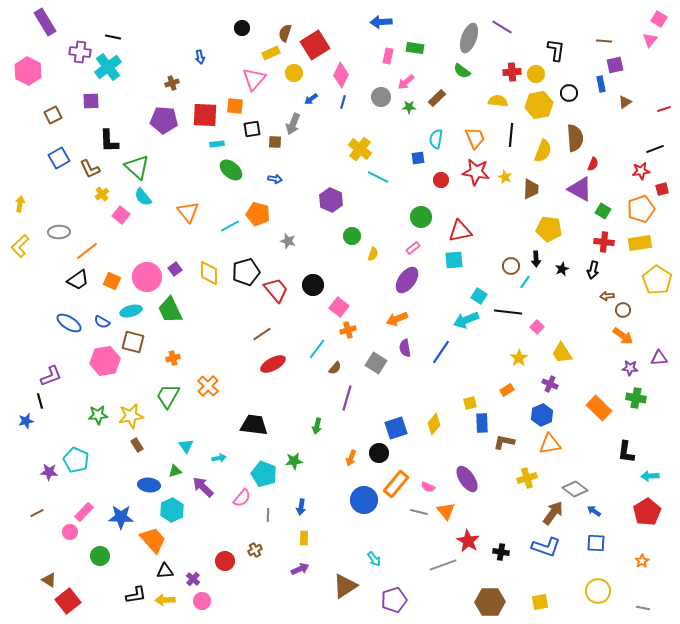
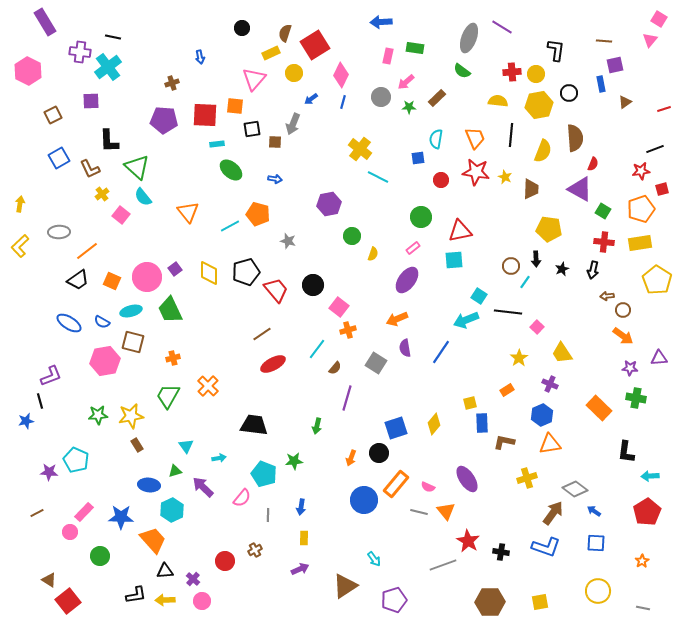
purple hexagon at (331, 200): moved 2 px left, 4 px down; rotated 25 degrees clockwise
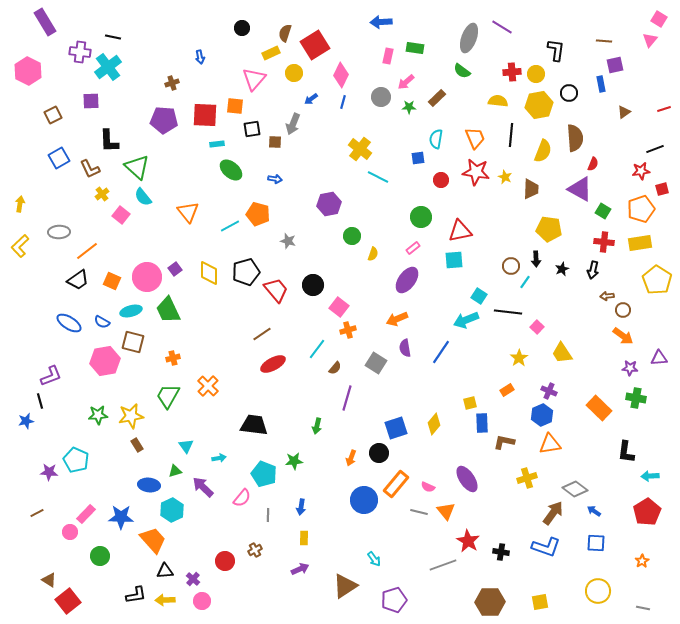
brown triangle at (625, 102): moved 1 px left, 10 px down
green trapezoid at (170, 310): moved 2 px left
purple cross at (550, 384): moved 1 px left, 7 px down
pink rectangle at (84, 512): moved 2 px right, 2 px down
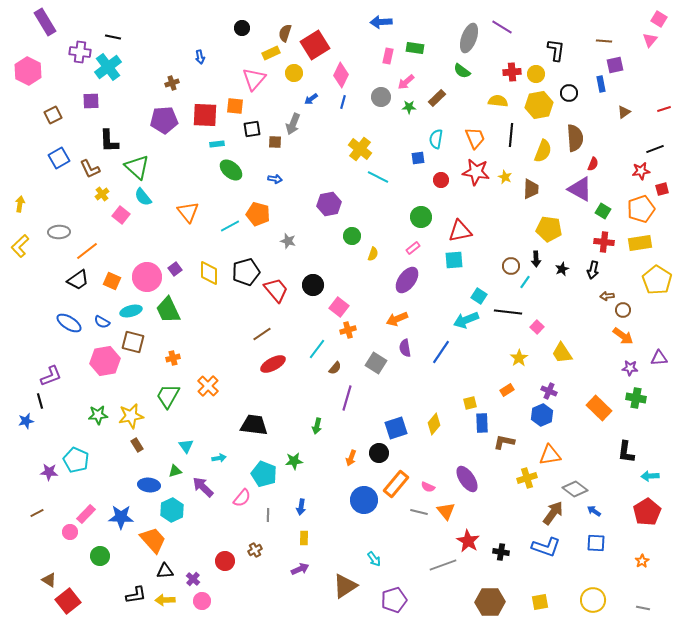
purple pentagon at (164, 120): rotated 8 degrees counterclockwise
orange triangle at (550, 444): moved 11 px down
yellow circle at (598, 591): moved 5 px left, 9 px down
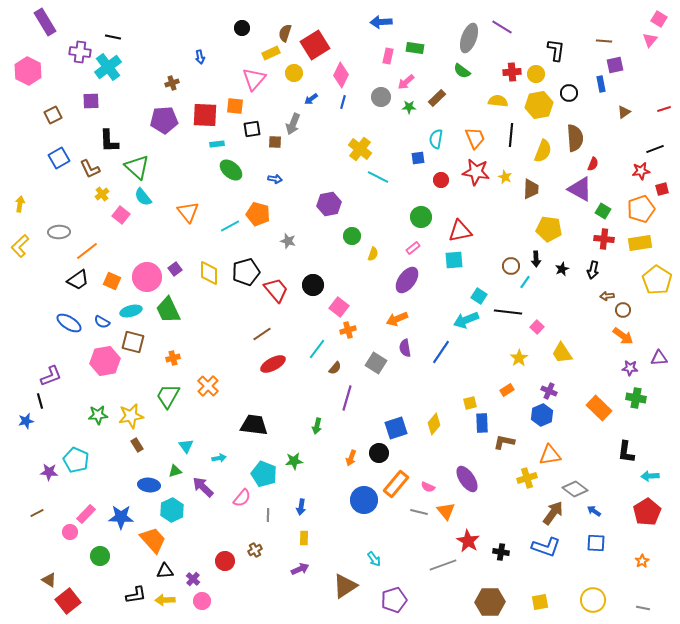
red cross at (604, 242): moved 3 px up
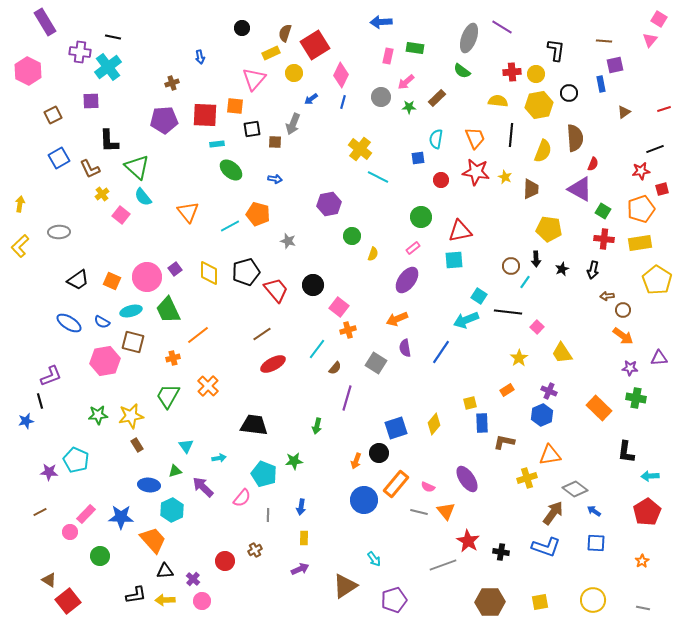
orange line at (87, 251): moved 111 px right, 84 px down
orange arrow at (351, 458): moved 5 px right, 3 px down
brown line at (37, 513): moved 3 px right, 1 px up
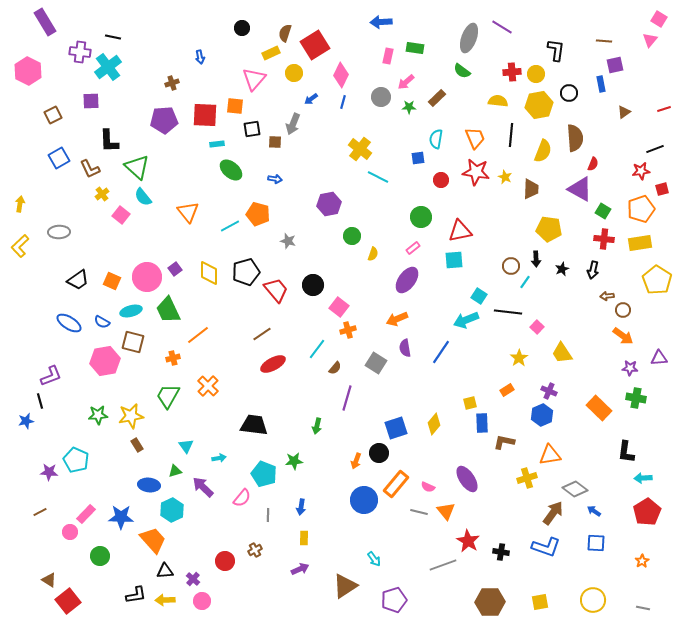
cyan arrow at (650, 476): moved 7 px left, 2 px down
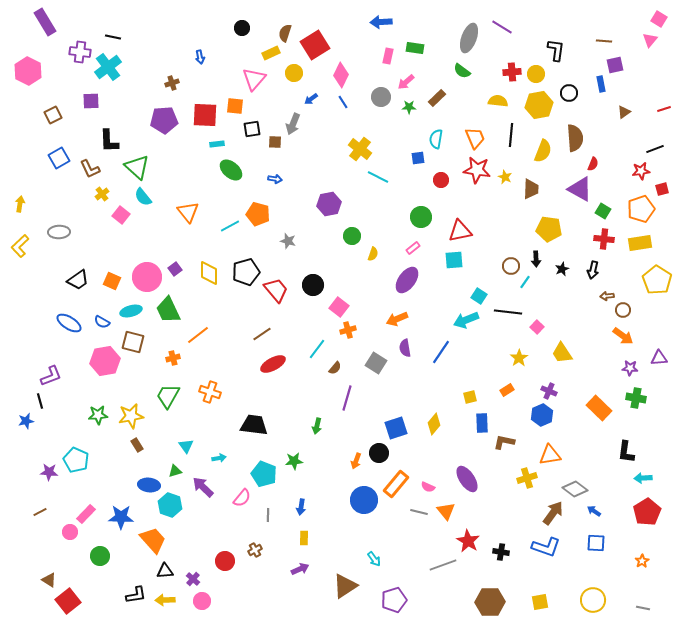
blue line at (343, 102): rotated 48 degrees counterclockwise
red star at (476, 172): moved 1 px right, 2 px up
orange cross at (208, 386): moved 2 px right, 6 px down; rotated 25 degrees counterclockwise
yellow square at (470, 403): moved 6 px up
cyan hexagon at (172, 510): moved 2 px left, 5 px up; rotated 15 degrees counterclockwise
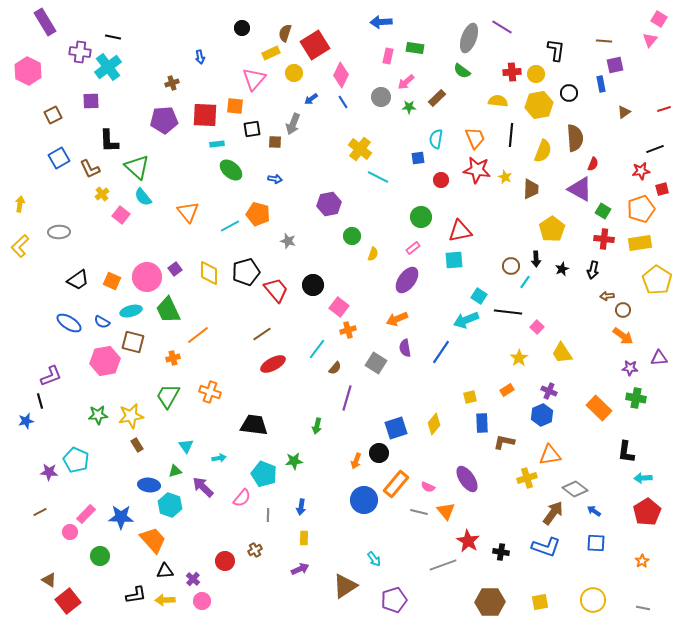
yellow pentagon at (549, 229): moved 3 px right; rotated 30 degrees clockwise
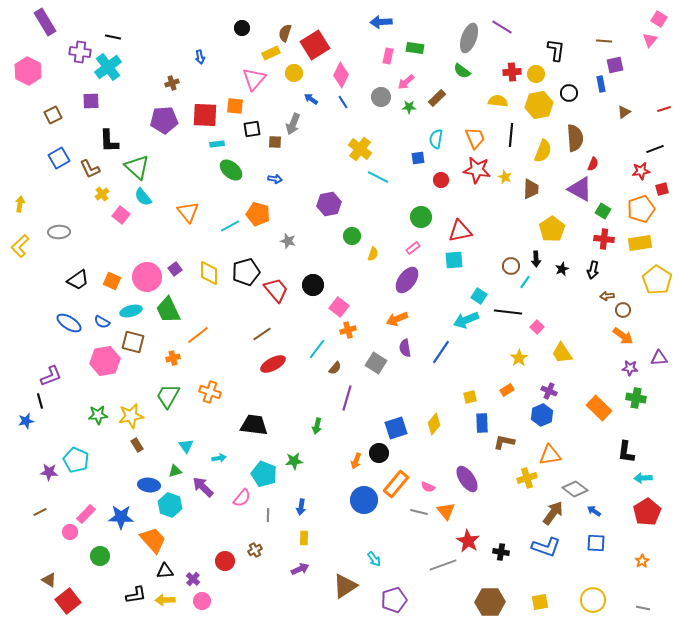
blue arrow at (311, 99): rotated 72 degrees clockwise
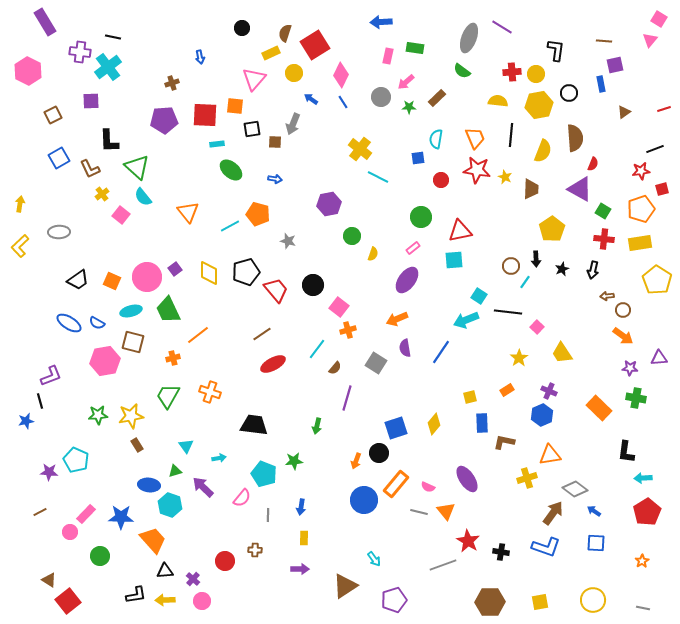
blue semicircle at (102, 322): moved 5 px left, 1 px down
brown cross at (255, 550): rotated 32 degrees clockwise
purple arrow at (300, 569): rotated 24 degrees clockwise
